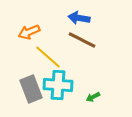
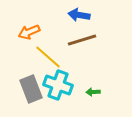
blue arrow: moved 3 px up
brown line: rotated 44 degrees counterclockwise
cyan cross: rotated 16 degrees clockwise
green arrow: moved 5 px up; rotated 24 degrees clockwise
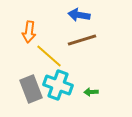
orange arrow: rotated 60 degrees counterclockwise
yellow line: moved 1 px right, 1 px up
green arrow: moved 2 px left
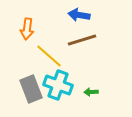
orange arrow: moved 2 px left, 3 px up
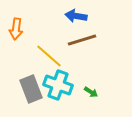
blue arrow: moved 3 px left, 1 px down
orange arrow: moved 11 px left
green arrow: rotated 144 degrees counterclockwise
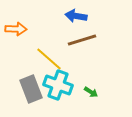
orange arrow: rotated 95 degrees counterclockwise
yellow line: moved 3 px down
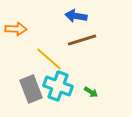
cyan cross: moved 1 px down
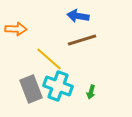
blue arrow: moved 2 px right
green arrow: rotated 72 degrees clockwise
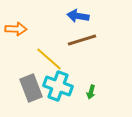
gray rectangle: moved 1 px up
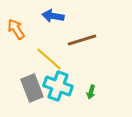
blue arrow: moved 25 px left
orange arrow: rotated 125 degrees counterclockwise
gray rectangle: moved 1 px right
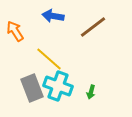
orange arrow: moved 1 px left, 2 px down
brown line: moved 11 px right, 13 px up; rotated 20 degrees counterclockwise
